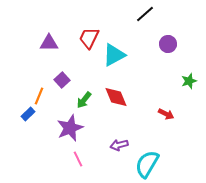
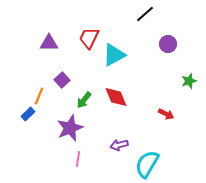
pink line: rotated 35 degrees clockwise
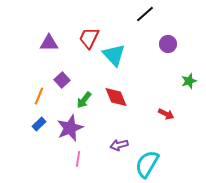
cyan triangle: rotated 45 degrees counterclockwise
blue rectangle: moved 11 px right, 10 px down
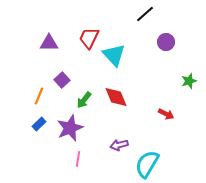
purple circle: moved 2 px left, 2 px up
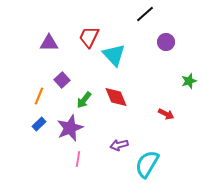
red trapezoid: moved 1 px up
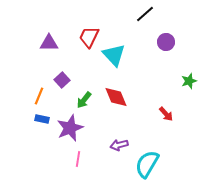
red arrow: rotated 21 degrees clockwise
blue rectangle: moved 3 px right, 5 px up; rotated 56 degrees clockwise
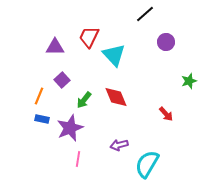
purple triangle: moved 6 px right, 4 px down
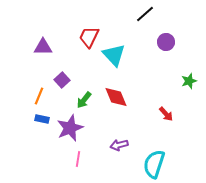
purple triangle: moved 12 px left
cyan semicircle: moved 7 px right; rotated 12 degrees counterclockwise
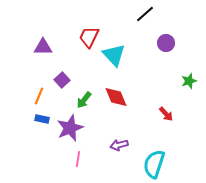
purple circle: moved 1 px down
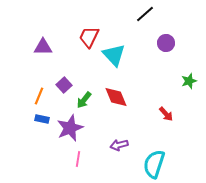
purple square: moved 2 px right, 5 px down
